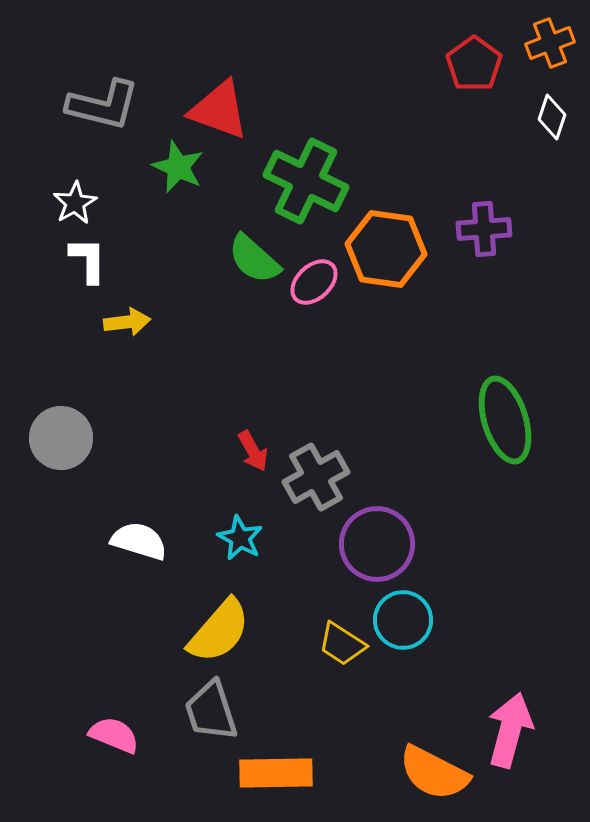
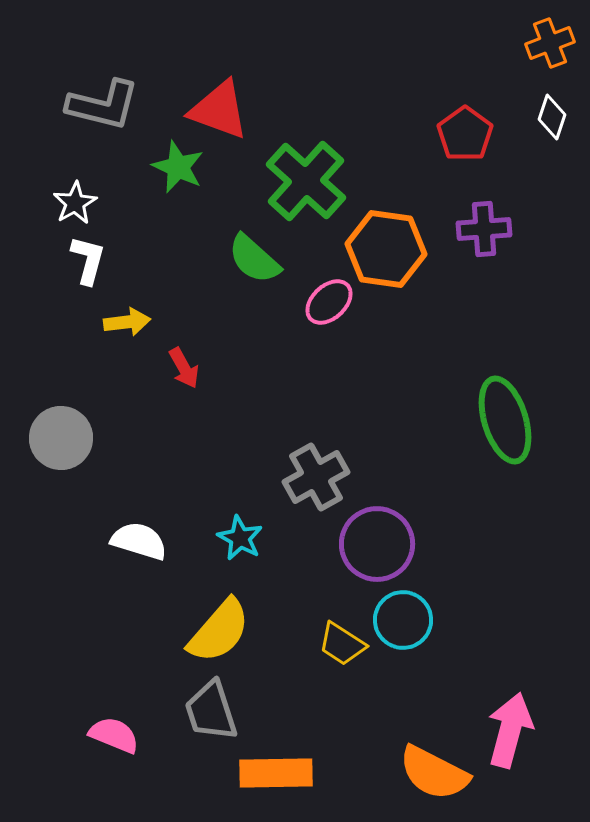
red pentagon: moved 9 px left, 70 px down
green cross: rotated 16 degrees clockwise
white L-shape: rotated 15 degrees clockwise
pink ellipse: moved 15 px right, 20 px down
red arrow: moved 69 px left, 83 px up
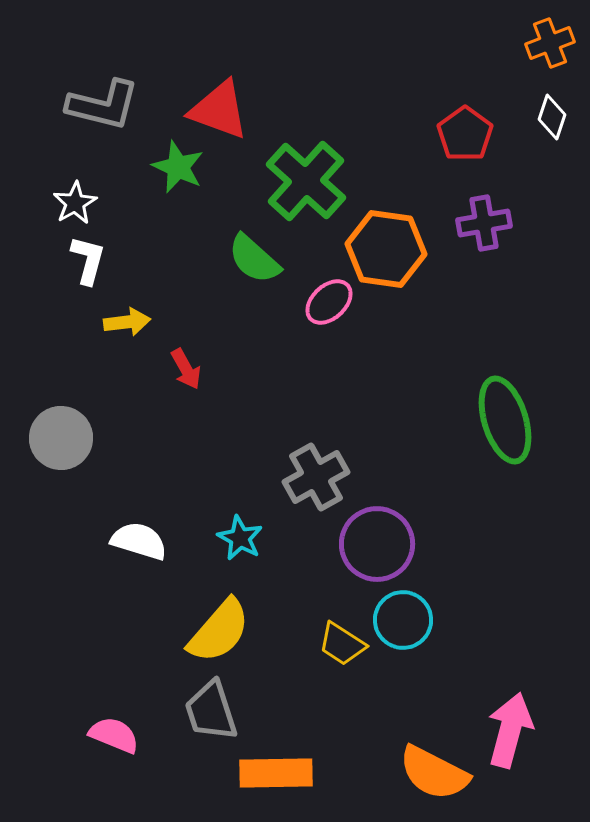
purple cross: moved 6 px up; rotated 6 degrees counterclockwise
red arrow: moved 2 px right, 1 px down
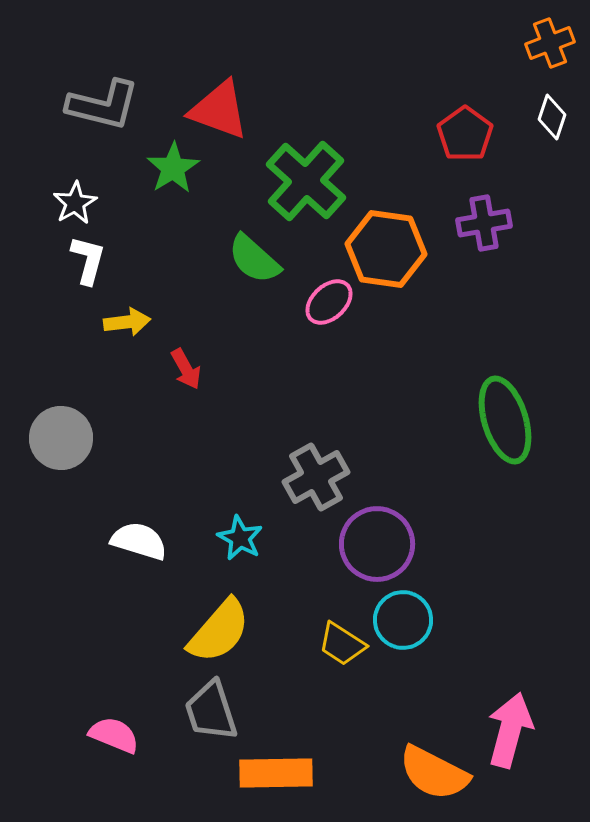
green star: moved 5 px left, 1 px down; rotated 16 degrees clockwise
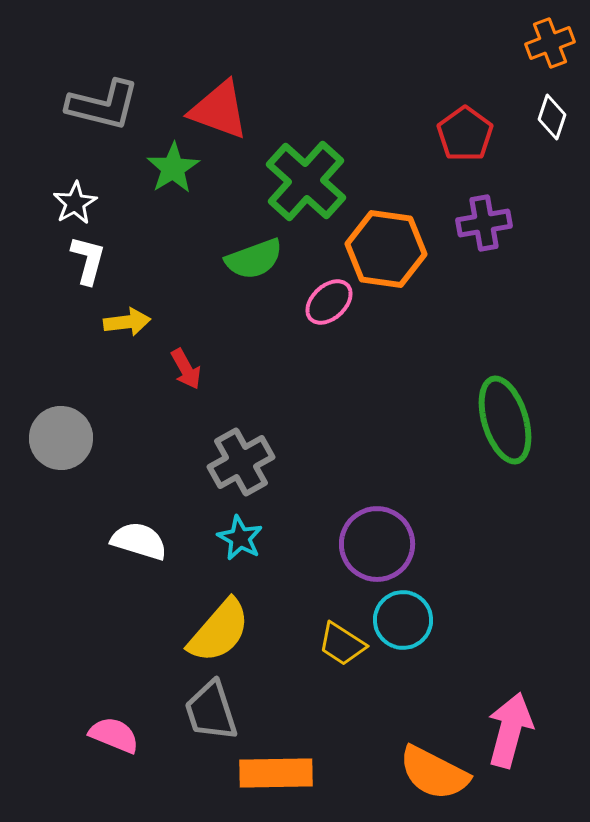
green semicircle: rotated 62 degrees counterclockwise
gray cross: moved 75 px left, 15 px up
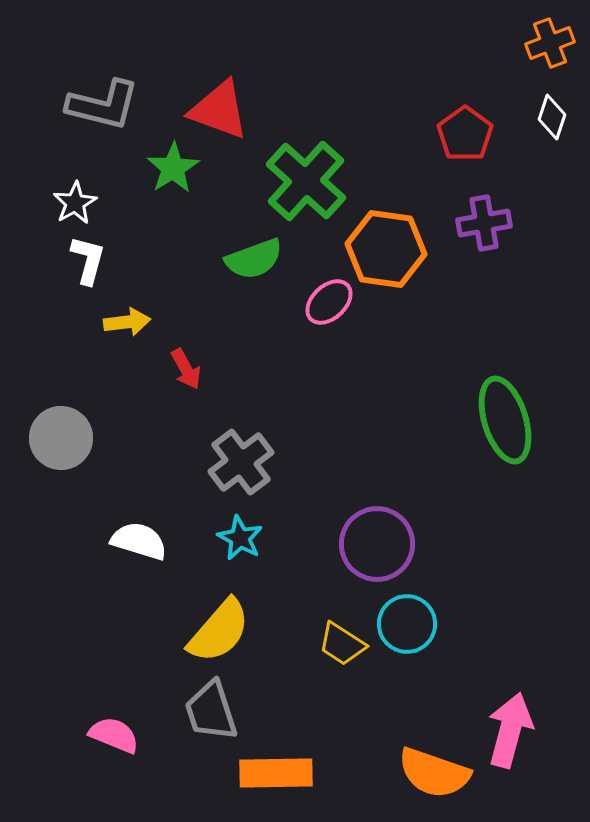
gray cross: rotated 8 degrees counterclockwise
cyan circle: moved 4 px right, 4 px down
orange semicircle: rotated 8 degrees counterclockwise
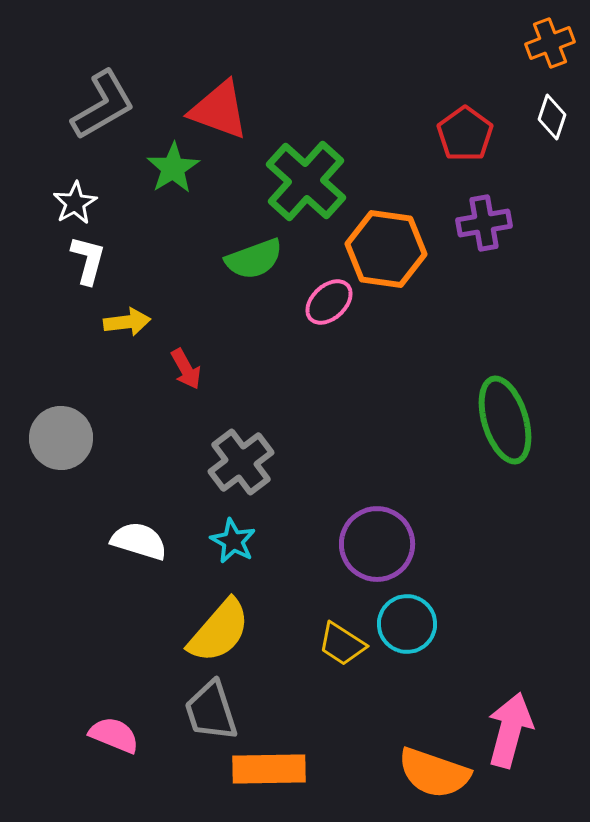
gray L-shape: rotated 44 degrees counterclockwise
cyan star: moved 7 px left, 3 px down
orange rectangle: moved 7 px left, 4 px up
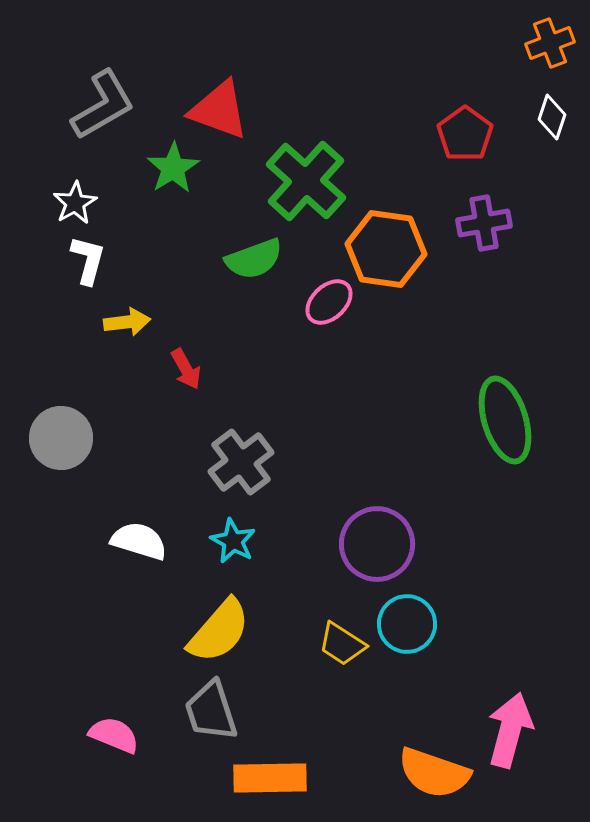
orange rectangle: moved 1 px right, 9 px down
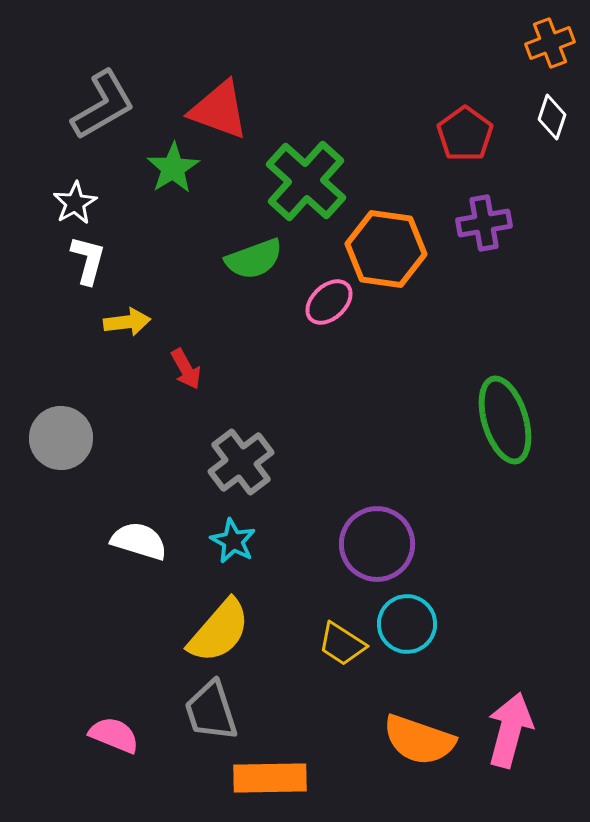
orange semicircle: moved 15 px left, 33 px up
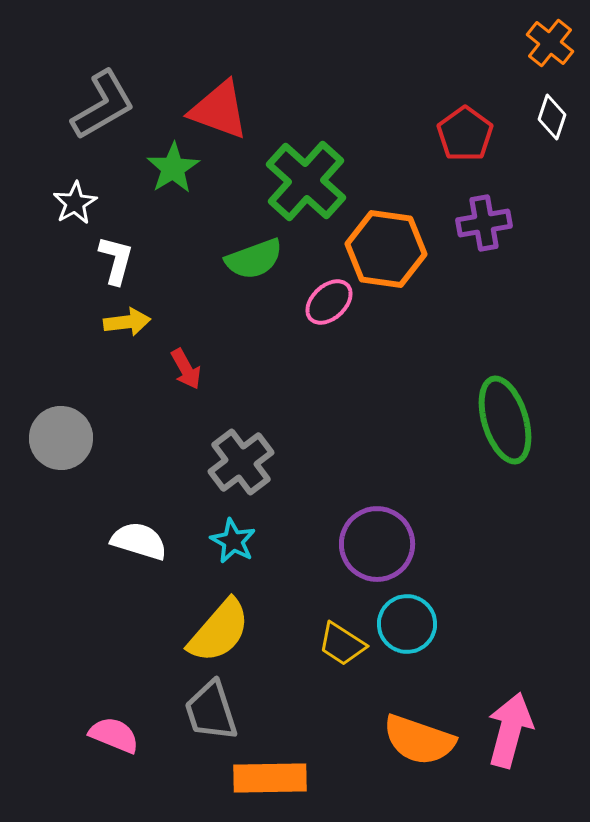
orange cross: rotated 30 degrees counterclockwise
white L-shape: moved 28 px right
